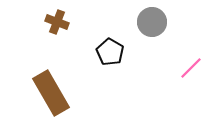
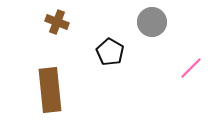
brown rectangle: moved 1 px left, 3 px up; rotated 24 degrees clockwise
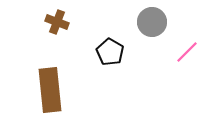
pink line: moved 4 px left, 16 px up
